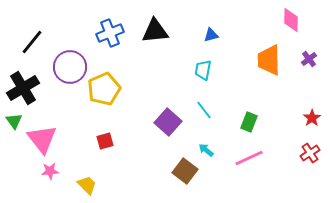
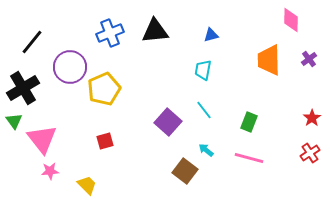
pink line: rotated 40 degrees clockwise
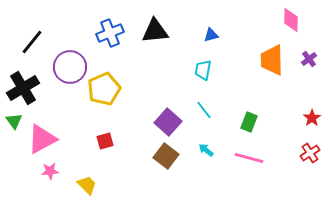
orange trapezoid: moved 3 px right
pink triangle: rotated 40 degrees clockwise
brown square: moved 19 px left, 15 px up
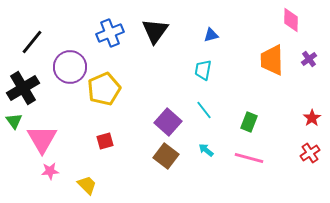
black triangle: rotated 48 degrees counterclockwise
pink triangle: rotated 32 degrees counterclockwise
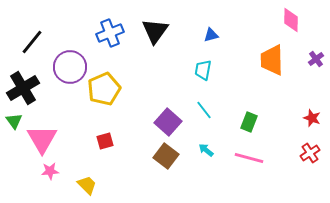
purple cross: moved 7 px right
red star: rotated 18 degrees counterclockwise
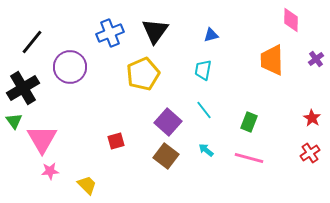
yellow pentagon: moved 39 px right, 15 px up
red star: rotated 12 degrees clockwise
red square: moved 11 px right
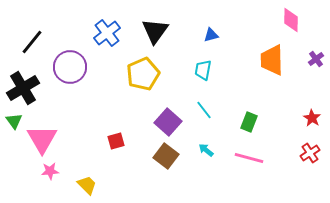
blue cross: moved 3 px left; rotated 16 degrees counterclockwise
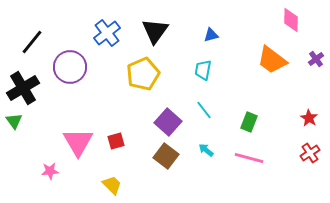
orange trapezoid: rotated 52 degrees counterclockwise
red star: moved 3 px left
pink triangle: moved 36 px right, 3 px down
yellow trapezoid: moved 25 px right
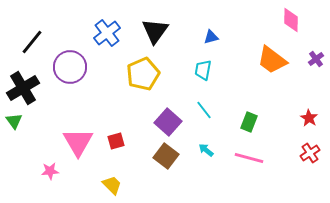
blue triangle: moved 2 px down
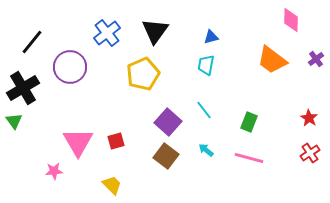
cyan trapezoid: moved 3 px right, 5 px up
pink star: moved 4 px right
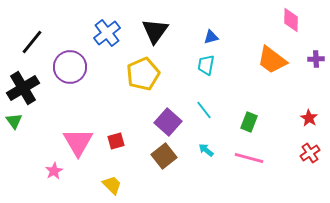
purple cross: rotated 35 degrees clockwise
brown square: moved 2 px left; rotated 15 degrees clockwise
pink star: rotated 24 degrees counterclockwise
